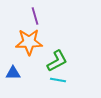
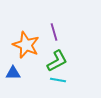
purple line: moved 19 px right, 16 px down
orange star: moved 3 px left, 3 px down; rotated 24 degrees clockwise
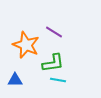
purple line: rotated 42 degrees counterclockwise
green L-shape: moved 4 px left, 2 px down; rotated 20 degrees clockwise
blue triangle: moved 2 px right, 7 px down
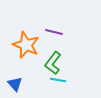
purple line: rotated 18 degrees counterclockwise
green L-shape: rotated 135 degrees clockwise
blue triangle: moved 4 px down; rotated 49 degrees clockwise
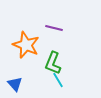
purple line: moved 4 px up
green L-shape: rotated 15 degrees counterclockwise
cyan line: rotated 49 degrees clockwise
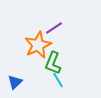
purple line: rotated 48 degrees counterclockwise
orange star: moved 12 px right; rotated 24 degrees clockwise
blue triangle: moved 2 px up; rotated 28 degrees clockwise
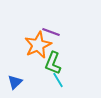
purple line: moved 3 px left, 4 px down; rotated 54 degrees clockwise
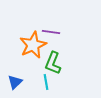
purple line: rotated 12 degrees counterclockwise
orange star: moved 5 px left
cyan line: moved 12 px left, 2 px down; rotated 21 degrees clockwise
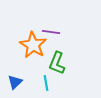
orange star: rotated 16 degrees counterclockwise
green L-shape: moved 4 px right
cyan line: moved 1 px down
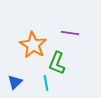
purple line: moved 19 px right, 1 px down
